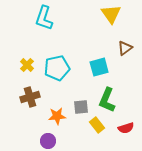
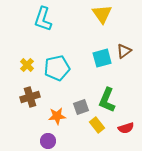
yellow triangle: moved 9 px left
cyan L-shape: moved 1 px left, 1 px down
brown triangle: moved 1 px left, 3 px down
cyan square: moved 3 px right, 9 px up
gray square: rotated 14 degrees counterclockwise
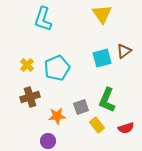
cyan pentagon: rotated 10 degrees counterclockwise
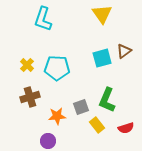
cyan pentagon: rotated 25 degrees clockwise
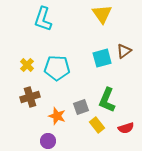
orange star: rotated 24 degrees clockwise
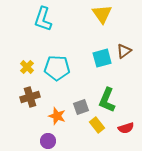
yellow cross: moved 2 px down
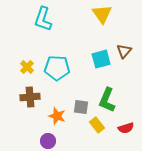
brown triangle: rotated 14 degrees counterclockwise
cyan square: moved 1 px left, 1 px down
brown cross: rotated 12 degrees clockwise
gray square: rotated 28 degrees clockwise
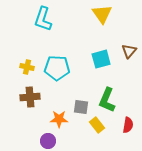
brown triangle: moved 5 px right
yellow cross: rotated 32 degrees counterclockwise
orange star: moved 2 px right, 3 px down; rotated 18 degrees counterclockwise
red semicircle: moved 2 px right, 3 px up; rotated 63 degrees counterclockwise
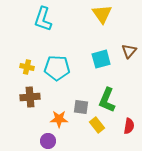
red semicircle: moved 1 px right, 1 px down
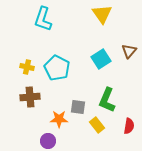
cyan square: rotated 18 degrees counterclockwise
cyan pentagon: rotated 25 degrees clockwise
gray square: moved 3 px left
